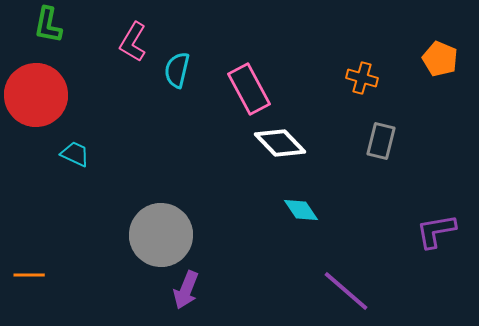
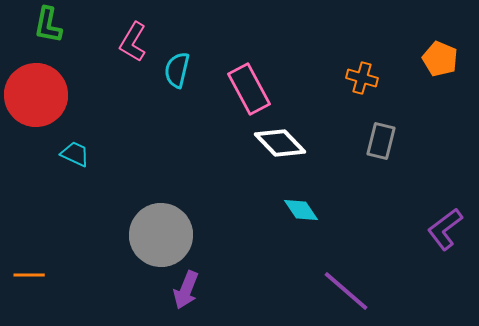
purple L-shape: moved 9 px right, 2 px up; rotated 27 degrees counterclockwise
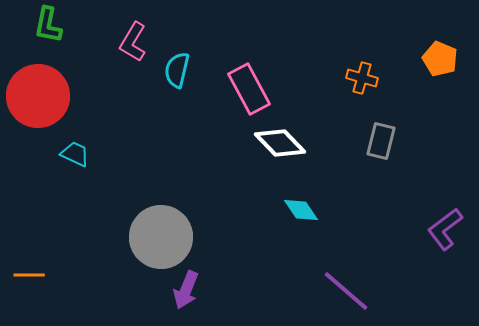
red circle: moved 2 px right, 1 px down
gray circle: moved 2 px down
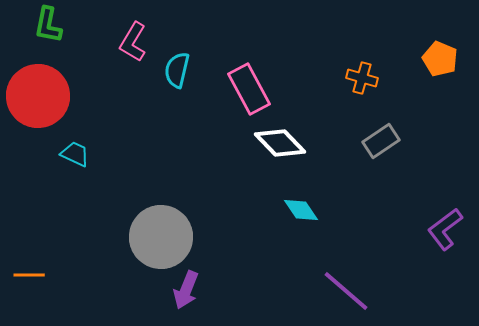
gray rectangle: rotated 42 degrees clockwise
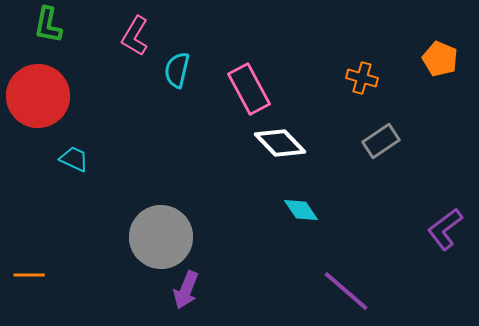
pink L-shape: moved 2 px right, 6 px up
cyan trapezoid: moved 1 px left, 5 px down
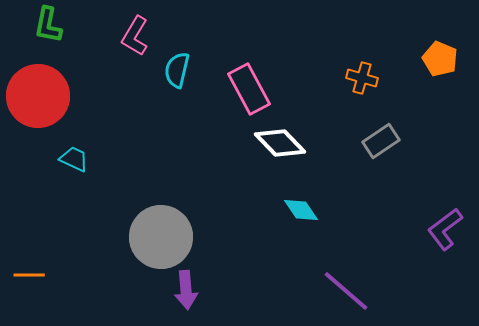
purple arrow: rotated 27 degrees counterclockwise
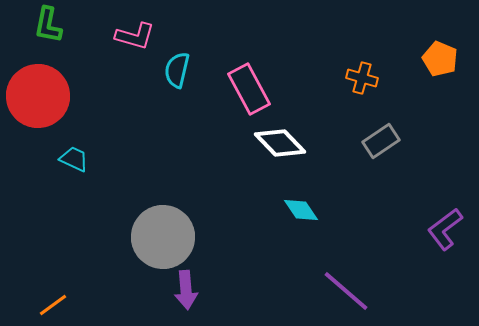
pink L-shape: rotated 105 degrees counterclockwise
gray circle: moved 2 px right
orange line: moved 24 px right, 30 px down; rotated 36 degrees counterclockwise
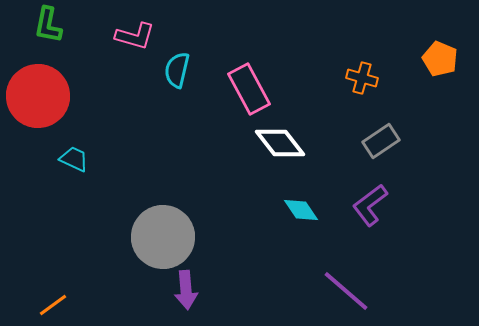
white diamond: rotated 6 degrees clockwise
purple L-shape: moved 75 px left, 24 px up
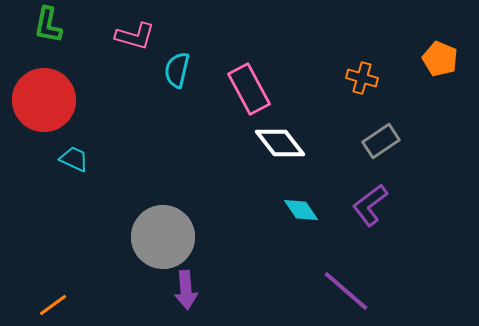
red circle: moved 6 px right, 4 px down
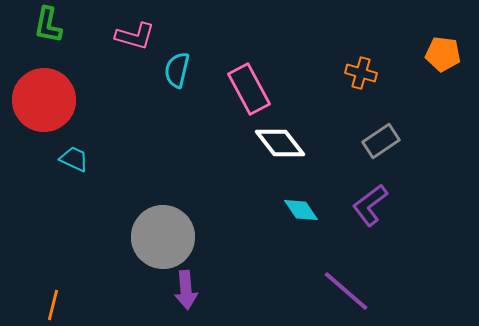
orange pentagon: moved 3 px right, 5 px up; rotated 16 degrees counterclockwise
orange cross: moved 1 px left, 5 px up
orange line: rotated 40 degrees counterclockwise
